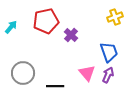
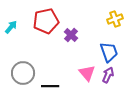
yellow cross: moved 2 px down
black line: moved 5 px left
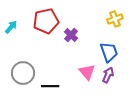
pink triangle: moved 1 px up
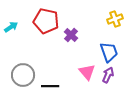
red pentagon: rotated 25 degrees clockwise
cyan arrow: rotated 16 degrees clockwise
gray circle: moved 2 px down
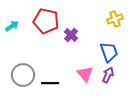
cyan arrow: moved 1 px right, 1 px up
pink triangle: moved 2 px left, 2 px down
black line: moved 3 px up
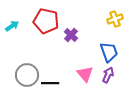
gray circle: moved 4 px right
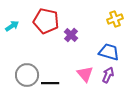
blue trapezoid: rotated 55 degrees counterclockwise
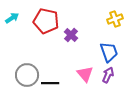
cyan arrow: moved 8 px up
blue trapezoid: rotated 55 degrees clockwise
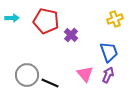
cyan arrow: rotated 32 degrees clockwise
black line: rotated 24 degrees clockwise
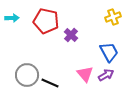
yellow cross: moved 2 px left, 2 px up
blue trapezoid: rotated 10 degrees counterclockwise
purple arrow: moved 2 px left; rotated 35 degrees clockwise
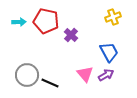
cyan arrow: moved 7 px right, 4 px down
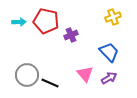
purple cross: rotated 24 degrees clockwise
blue trapezoid: rotated 15 degrees counterclockwise
purple arrow: moved 3 px right, 3 px down
